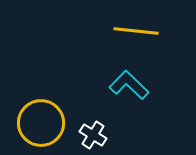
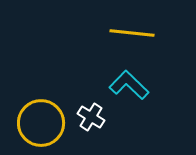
yellow line: moved 4 px left, 2 px down
white cross: moved 2 px left, 18 px up
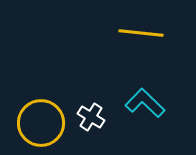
yellow line: moved 9 px right
cyan L-shape: moved 16 px right, 18 px down
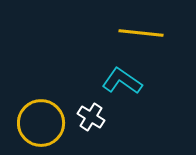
cyan L-shape: moved 23 px left, 22 px up; rotated 9 degrees counterclockwise
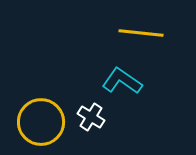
yellow circle: moved 1 px up
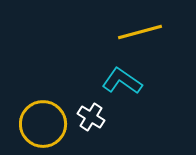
yellow line: moved 1 px left, 1 px up; rotated 21 degrees counterclockwise
yellow circle: moved 2 px right, 2 px down
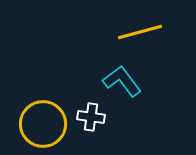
cyan L-shape: rotated 18 degrees clockwise
white cross: rotated 24 degrees counterclockwise
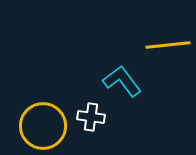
yellow line: moved 28 px right, 13 px down; rotated 9 degrees clockwise
yellow circle: moved 2 px down
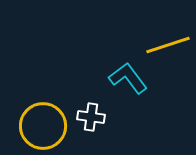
yellow line: rotated 12 degrees counterclockwise
cyan L-shape: moved 6 px right, 3 px up
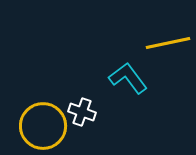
yellow line: moved 2 px up; rotated 6 degrees clockwise
white cross: moved 9 px left, 5 px up; rotated 12 degrees clockwise
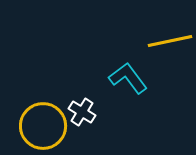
yellow line: moved 2 px right, 2 px up
white cross: rotated 12 degrees clockwise
